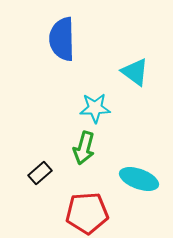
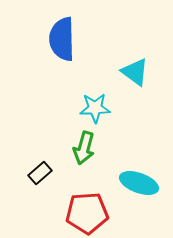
cyan ellipse: moved 4 px down
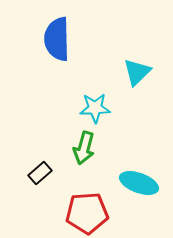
blue semicircle: moved 5 px left
cyan triangle: moved 2 px right; rotated 40 degrees clockwise
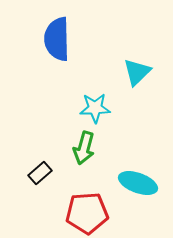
cyan ellipse: moved 1 px left
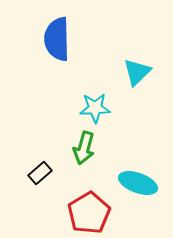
red pentagon: moved 2 px right; rotated 27 degrees counterclockwise
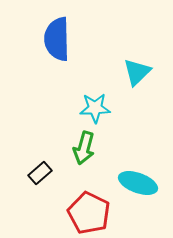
red pentagon: rotated 15 degrees counterclockwise
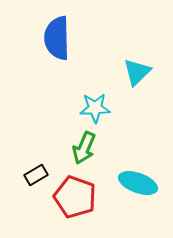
blue semicircle: moved 1 px up
green arrow: rotated 8 degrees clockwise
black rectangle: moved 4 px left, 2 px down; rotated 10 degrees clockwise
red pentagon: moved 14 px left, 16 px up; rotated 6 degrees counterclockwise
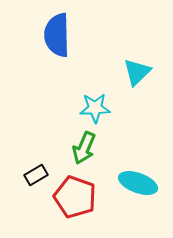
blue semicircle: moved 3 px up
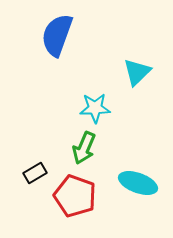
blue semicircle: rotated 21 degrees clockwise
black rectangle: moved 1 px left, 2 px up
red pentagon: moved 1 px up
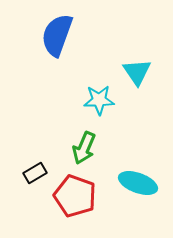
cyan triangle: rotated 20 degrees counterclockwise
cyan star: moved 4 px right, 8 px up
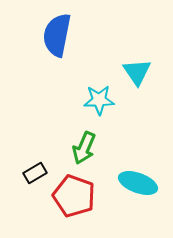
blue semicircle: rotated 9 degrees counterclockwise
red pentagon: moved 1 px left
